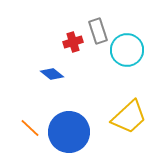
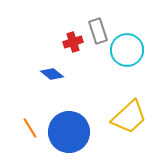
orange line: rotated 15 degrees clockwise
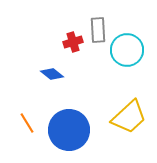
gray rectangle: moved 1 px up; rotated 15 degrees clockwise
orange line: moved 3 px left, 5 px up
blue circle: moved 2 px up
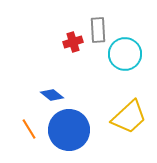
cyan circle: moved 2 px left, 4 px down
blue diamond: moved 21 px down
orange line: moved 2 px right, 6 px down
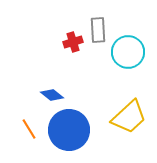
cyan circle: moved 3 px right, 2 px up
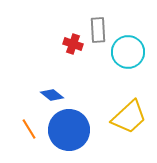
red cross: moved 2 px down; rotated 36 degrees clockwise
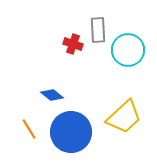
cyan circle: moved 2 px up
yellow trapezoid: moved 5 px left
blue circle: moved 2 px right, 2 px down
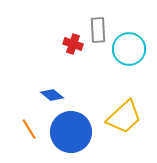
cyan circle: moved 1 px right, 1 px up
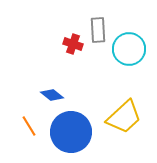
orange line: moved 3 px up
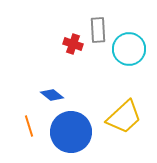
orange line: rotated 15 degrees clockwise
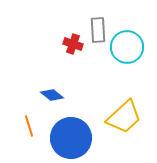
cyan circle: moved 2 px left, 2 px up
blue circle: moved 6 px down
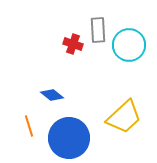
cyan circle: moved 2 px right, 2 px up
blue circle: moved 2 px left
